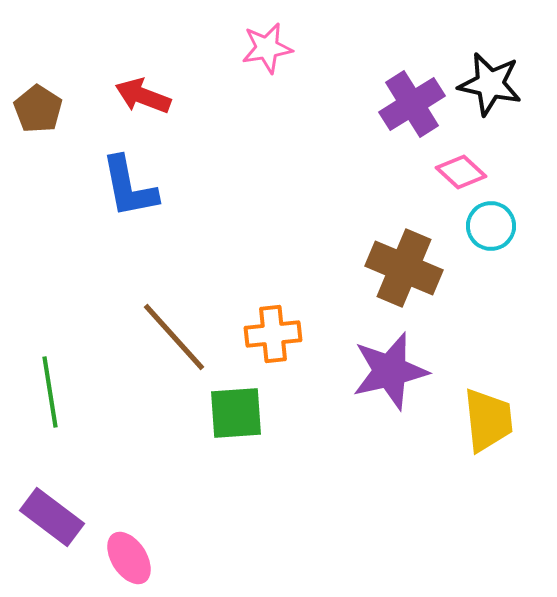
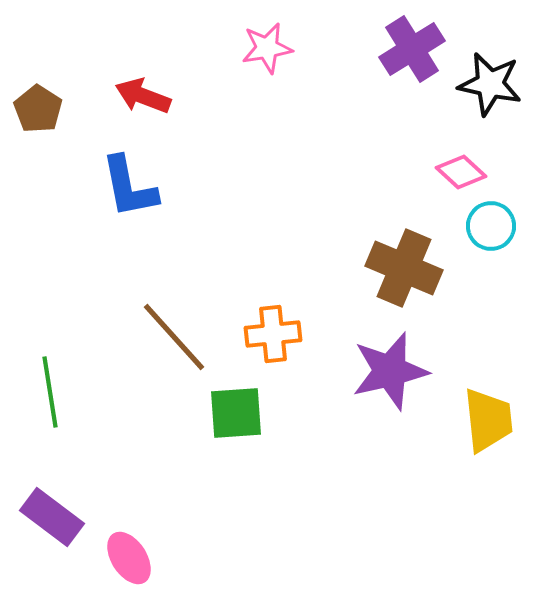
purple cross: moved 55 px up
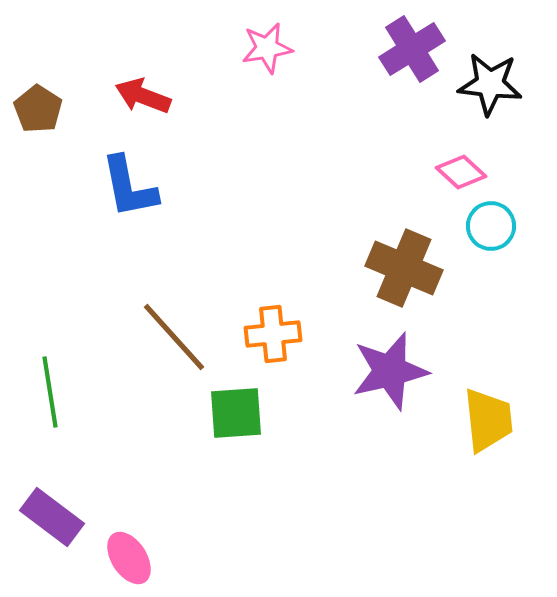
black star: rotated 6 degrees counterclockwise
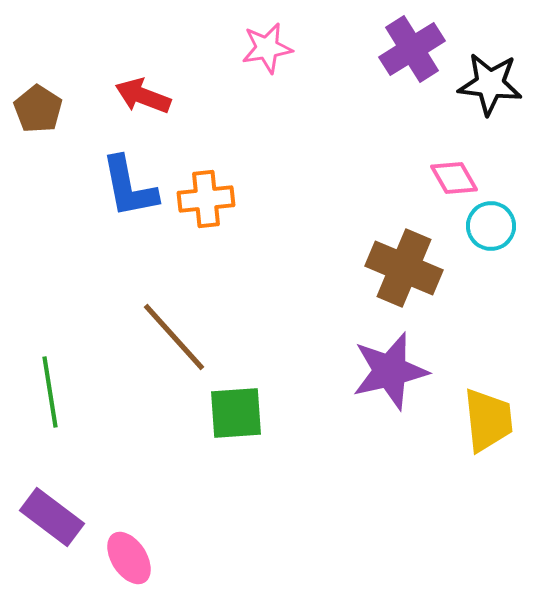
pink diamond: moved 7 px left, 6 px down; rotated 18 degrees clockwise
orange cross: moved 67 px left, 135 px up
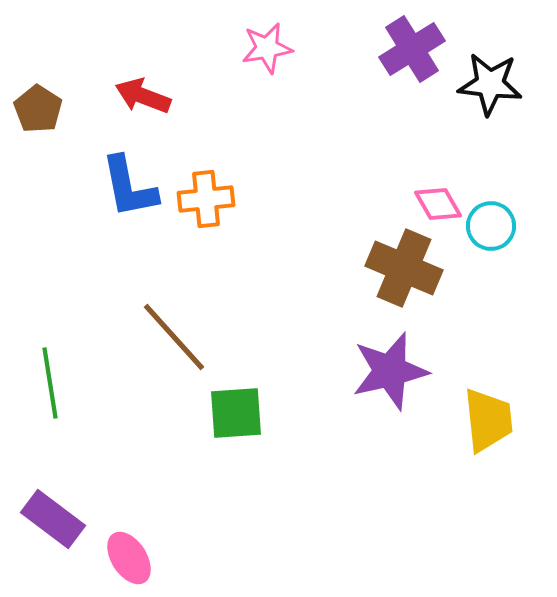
pink diamond: moved 16 px left, 26 px down
green line: moved 9 px up
purple rectangle: moved 1 px right, 2 px down
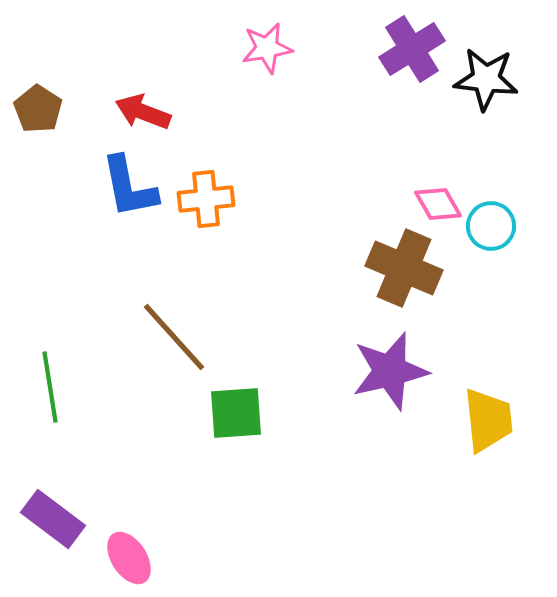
black star: moved 4 px left, 5 px up
red arrow: moved 16 px down
green line: moved 4 px down
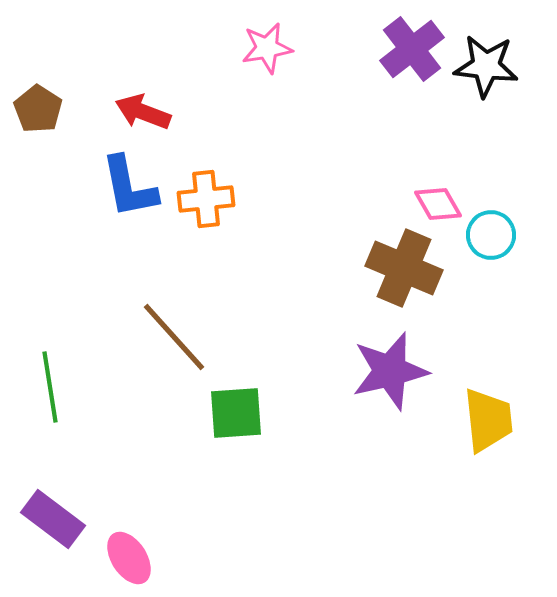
purple cross: rotated 6 degrees counterclockwise
black star: moved 13 px up
cyan circle: moved 9 px down
